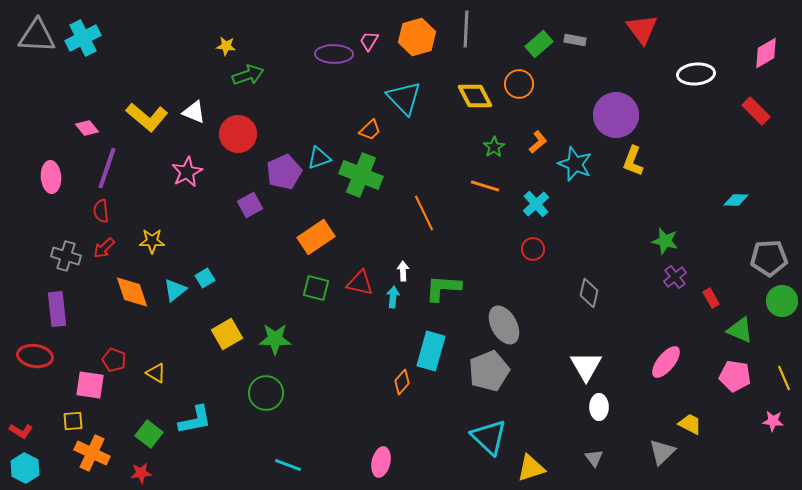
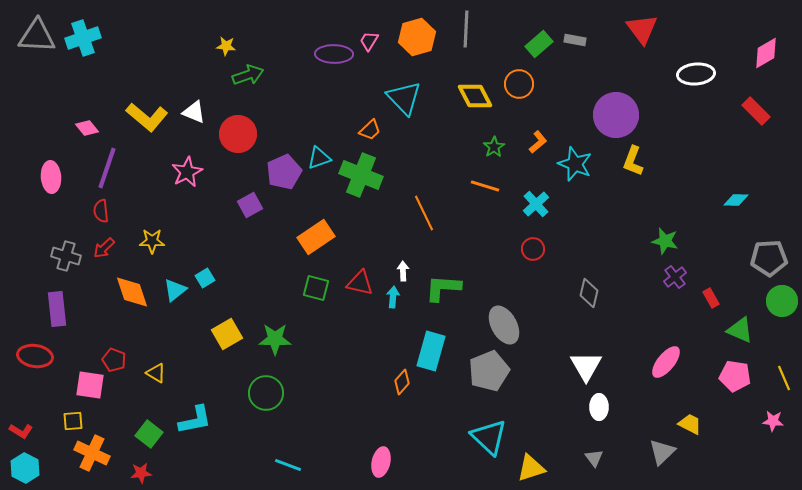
cyan cross at (83, 38): rotated 8 degrees clockwise
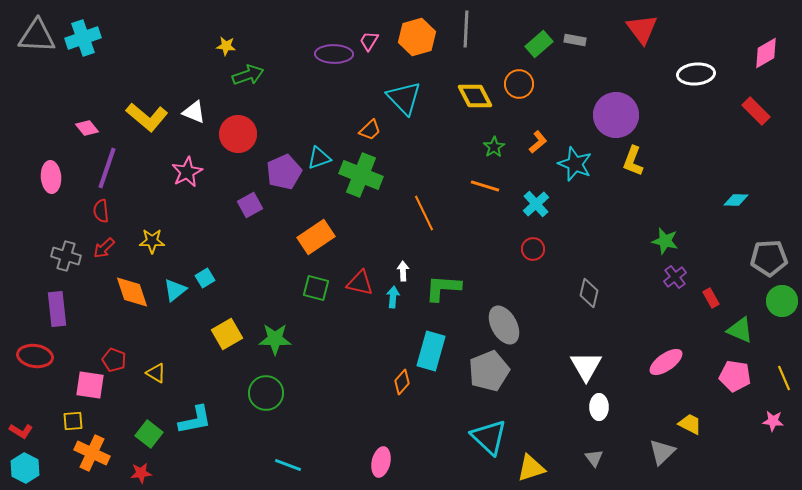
pink ellipse at (666, 362): rotated 16 degrees clockwise
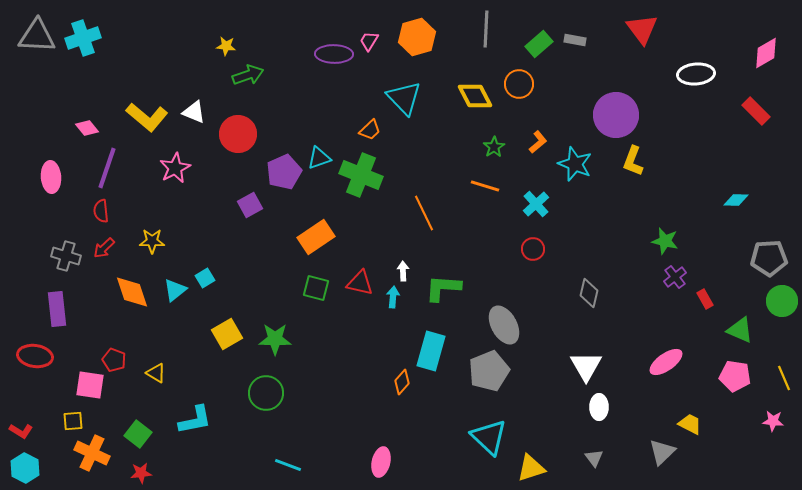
gray line at (466, 29): moved 20 px right
pink star at (187, 172): moved 12 px left, 4 px up
red rectangle at (711, 298): moved 6 px left, 1 px down
green square at (149, 434): moved 11 px left
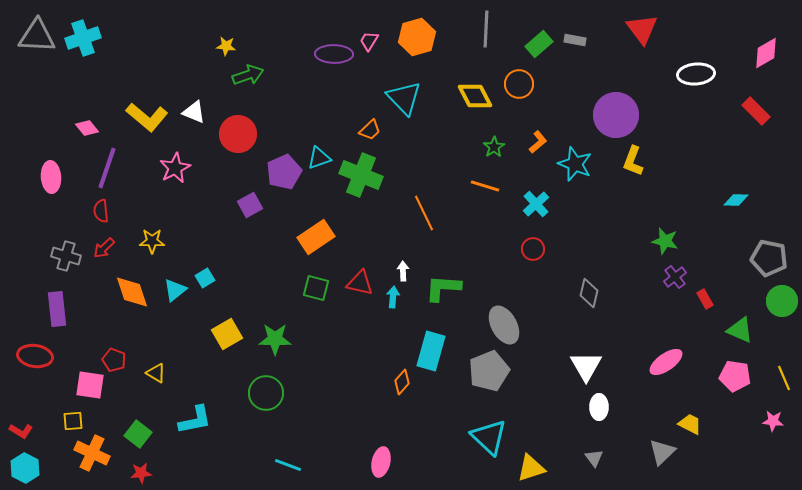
gray pentagon at (769, 258): rotated 15 degrees clockwise
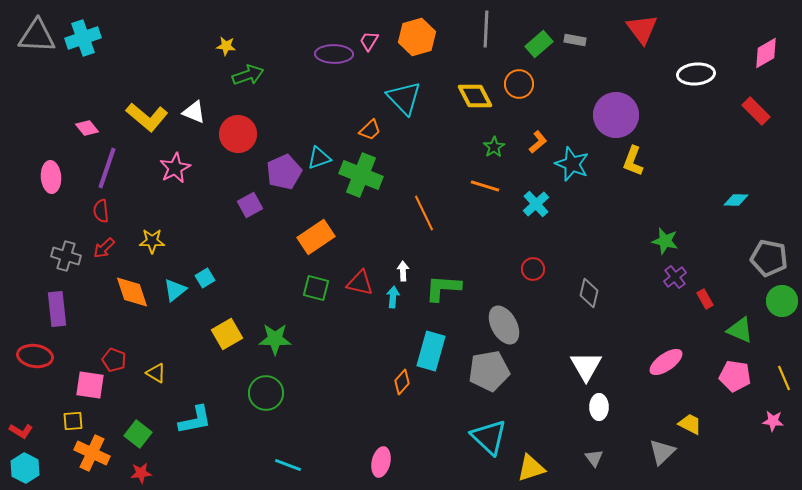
cyan star at (575, 164): moved 3 px left
red circle at (533, 249): moved 20 px down
gray pentagon at (489, 371): rotated 12 degrees clockwise
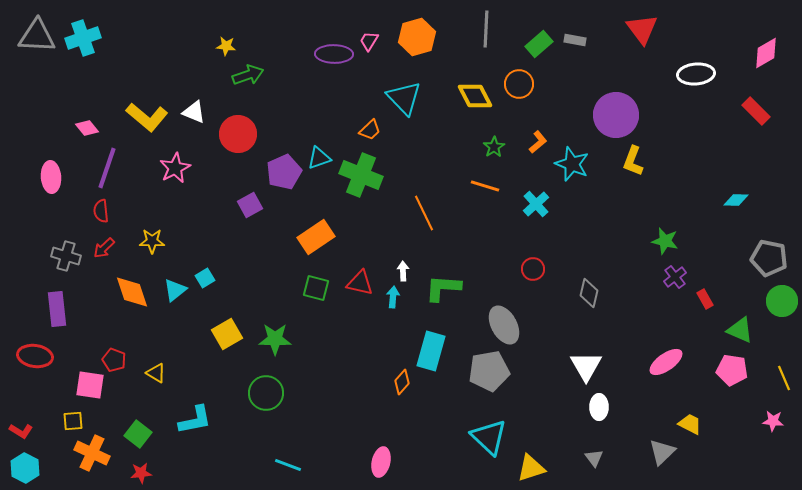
pink pentagon at (735, 376): moved 3 px left, 6 px up
